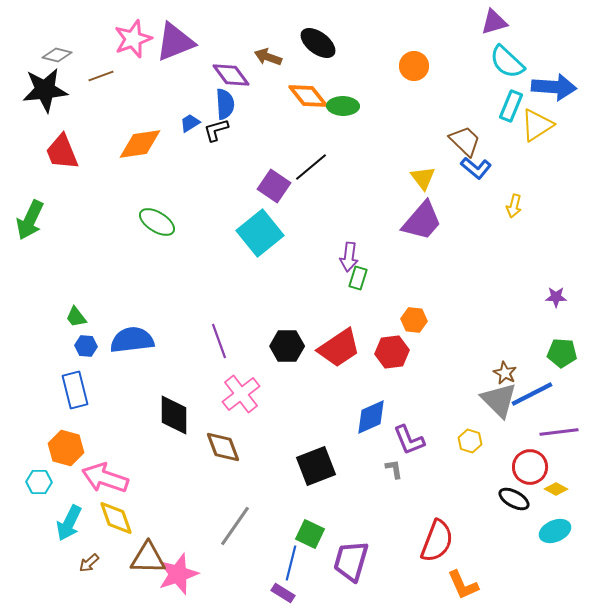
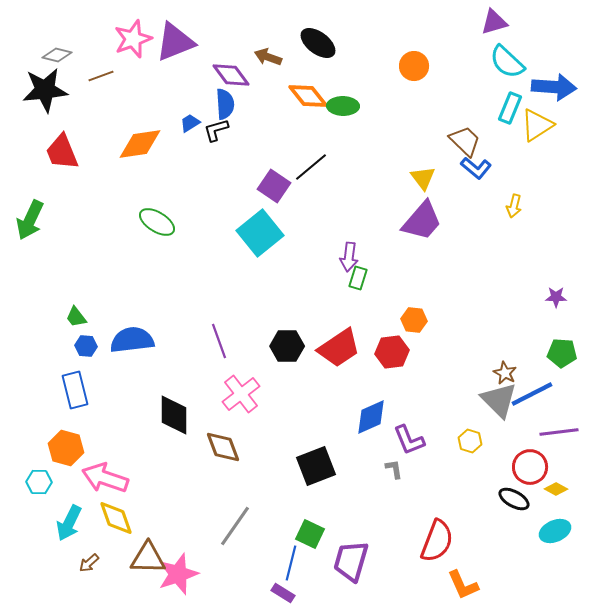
cyan rectangle at (511, 106): moved 1 px left, 2 px down
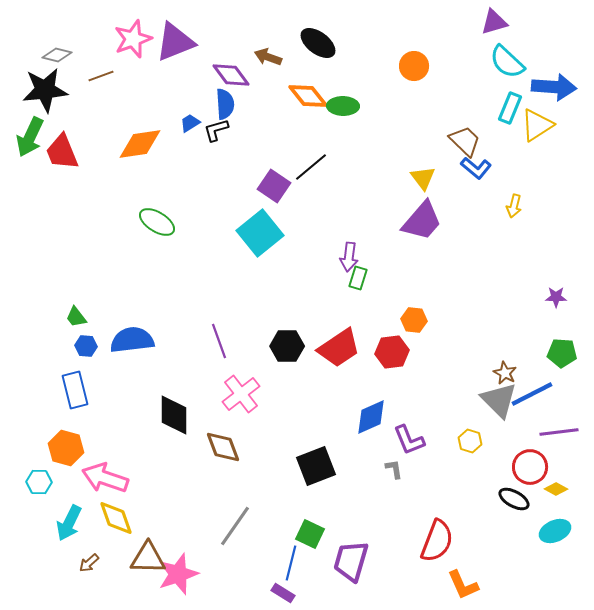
green arrow at (30, 220): moved 83 px up
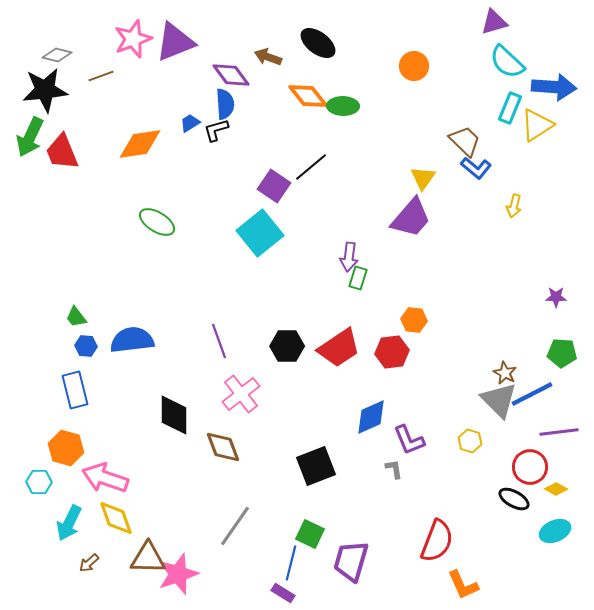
yellow triangle at (423, 178): rotated 12 degrees clockwise
purple trapezoid at (422, 221): moved 11 px left, 3 px up
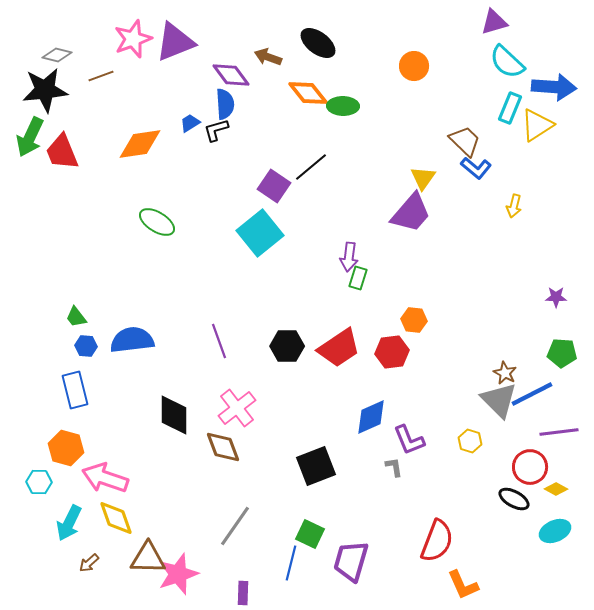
orange diamond at (308, 96): moved 3 px up
purple trapezoid at (411, 218): moved 5 px up
pink cross at (241, 394): moved 4 px left, 14 px down
gray L-shape at (394, 469): moved 2 px up
purple rectangle at (283, 593): moved 40 px left; rotated 60 degrees clockwise
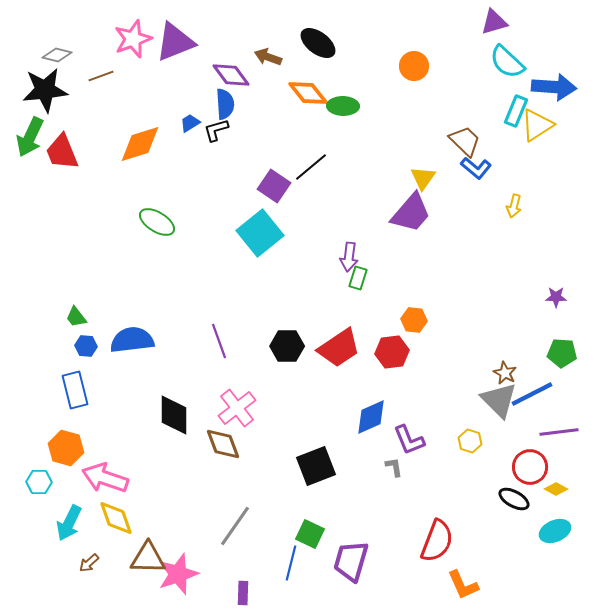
cyan rectangle at (510, 108): moved 6 px right, 3 px down
orange diamond at (140, 144): rotated 9 degrees counterclockwise
brown diamond at (223, 447): moved 3 px up
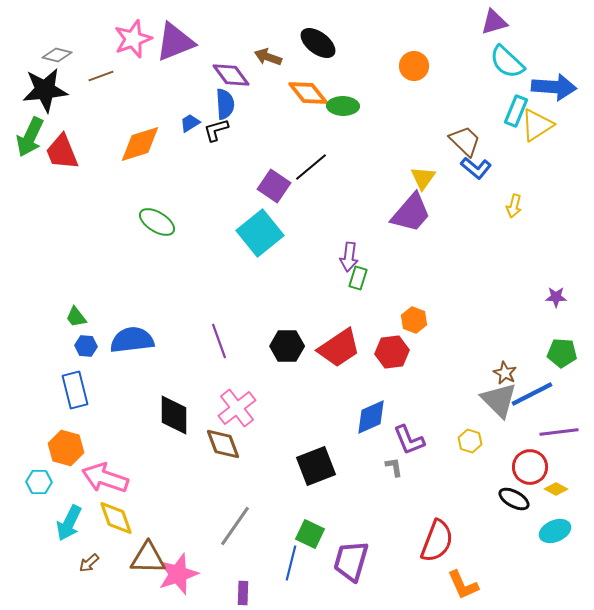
orange hexagon at (414, 320): rotated 15 degrees clockwise
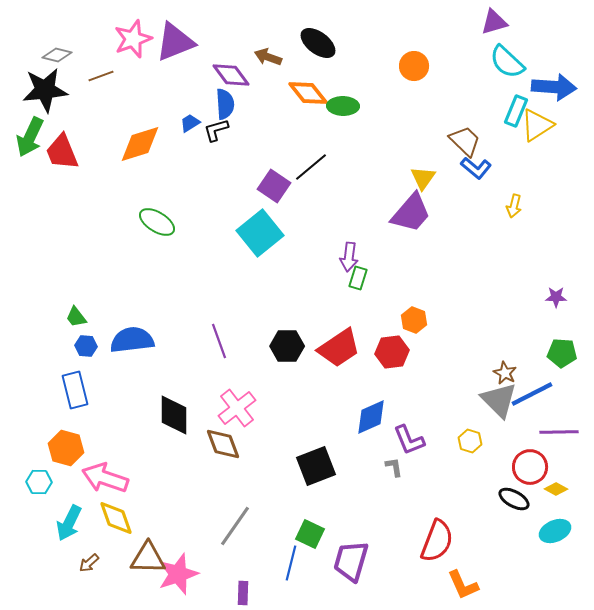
purple line at (559, 432): rotated 6 degrees clockwise
